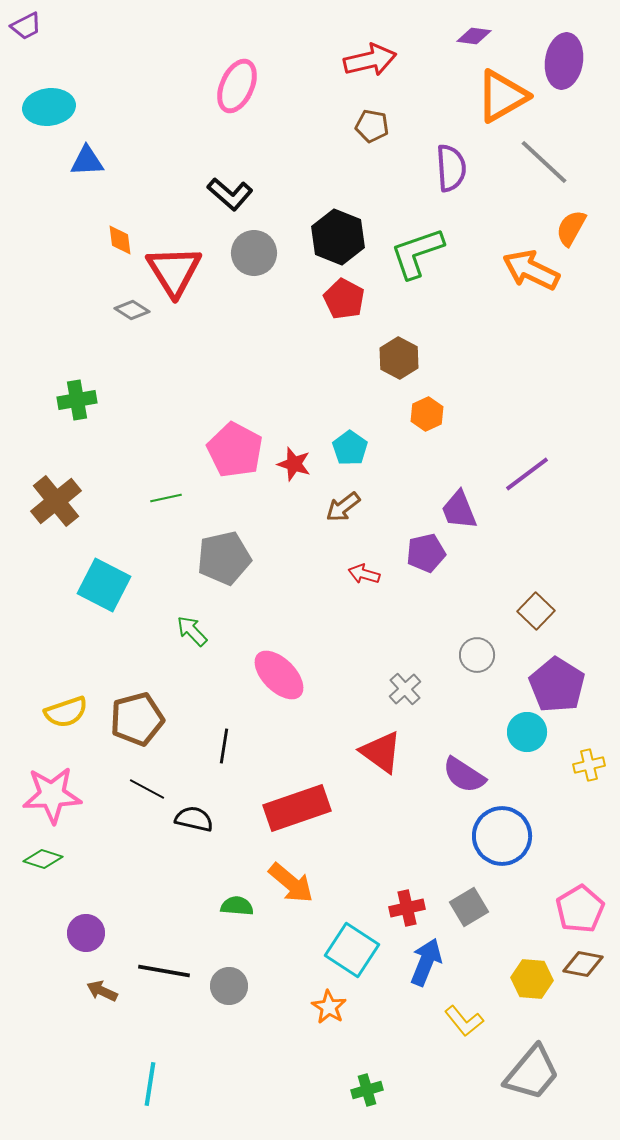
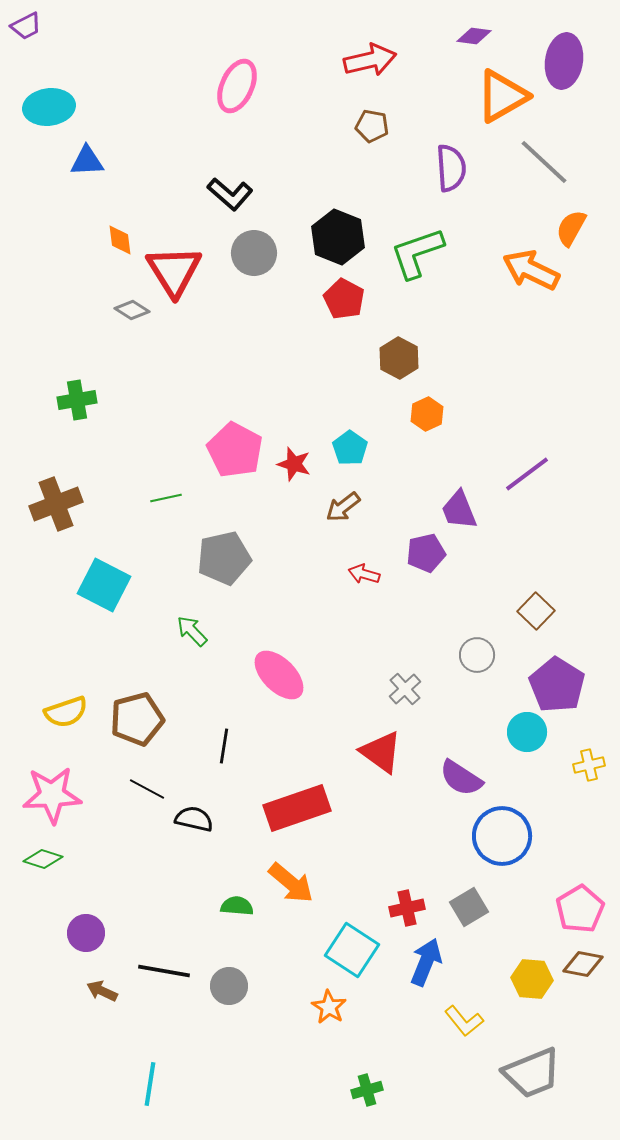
brown cross at (56, 501): moved 3 px down; rotated 18 degrees clockwise
purple semicircle at (464, 775): moved 3 px left, 3 px down
gray trapezoid at (532, 1073): rotated 28 degrees clockwise
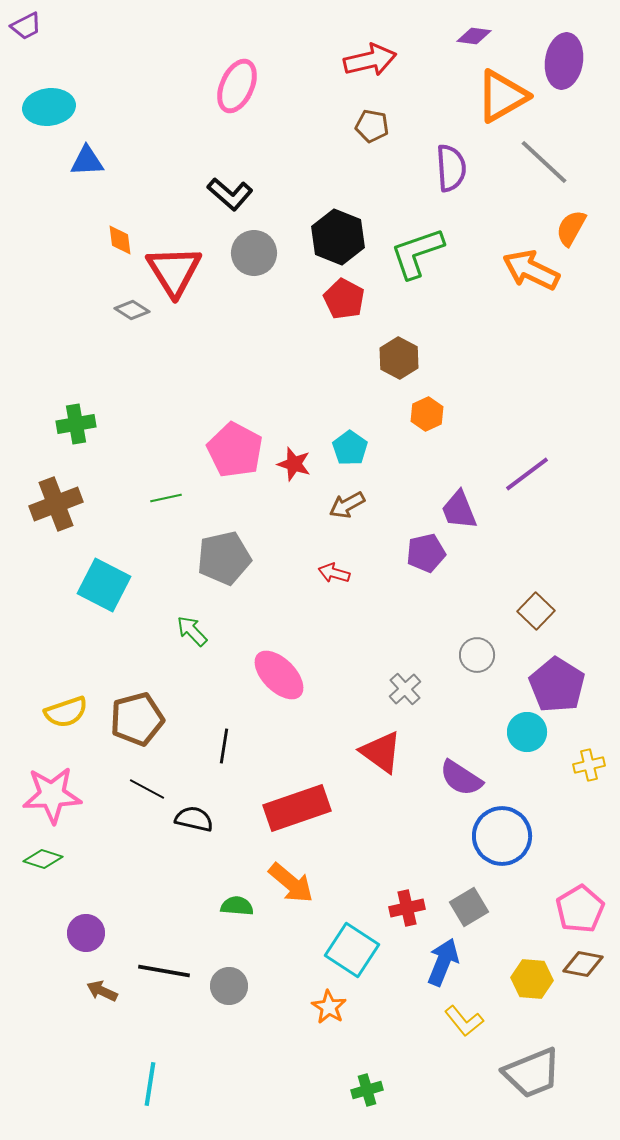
green cross at (77, 400): moved 1 px left, 24 px down
brown arrow at (343, 507): moved 4 px right, 2 px up; rotated 9 degrees clockwise
red arrow at (364, 574): moved 30 px left, 1 px up
blue arrow at (426, 962): moved 17 px right
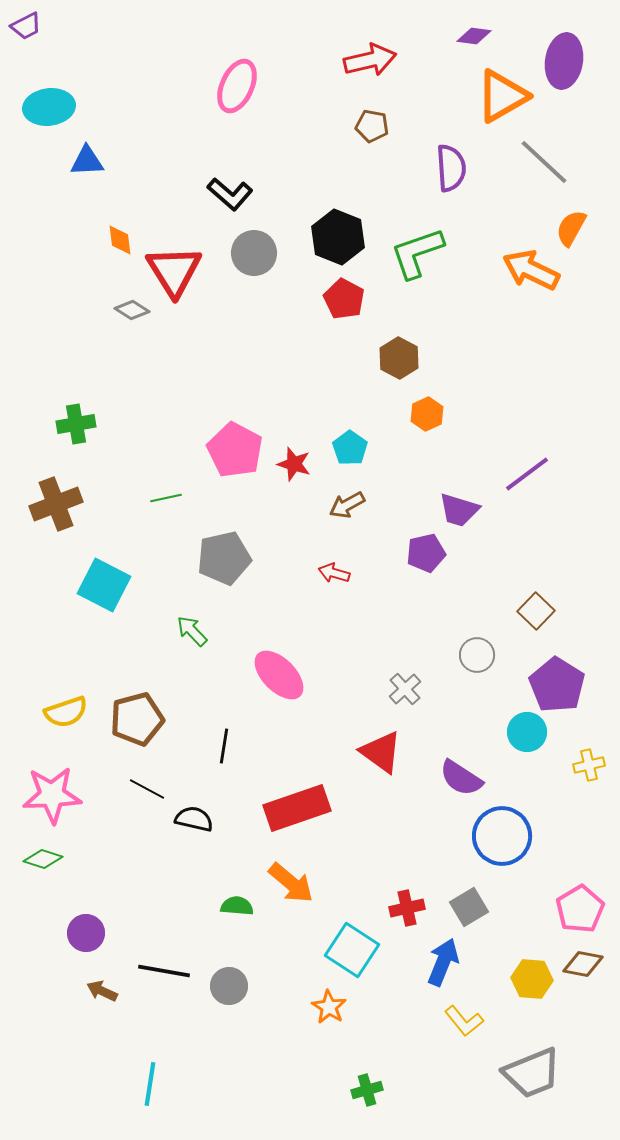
purple trapezoid at (459, 510): rotated 51 degrees counterclockwise
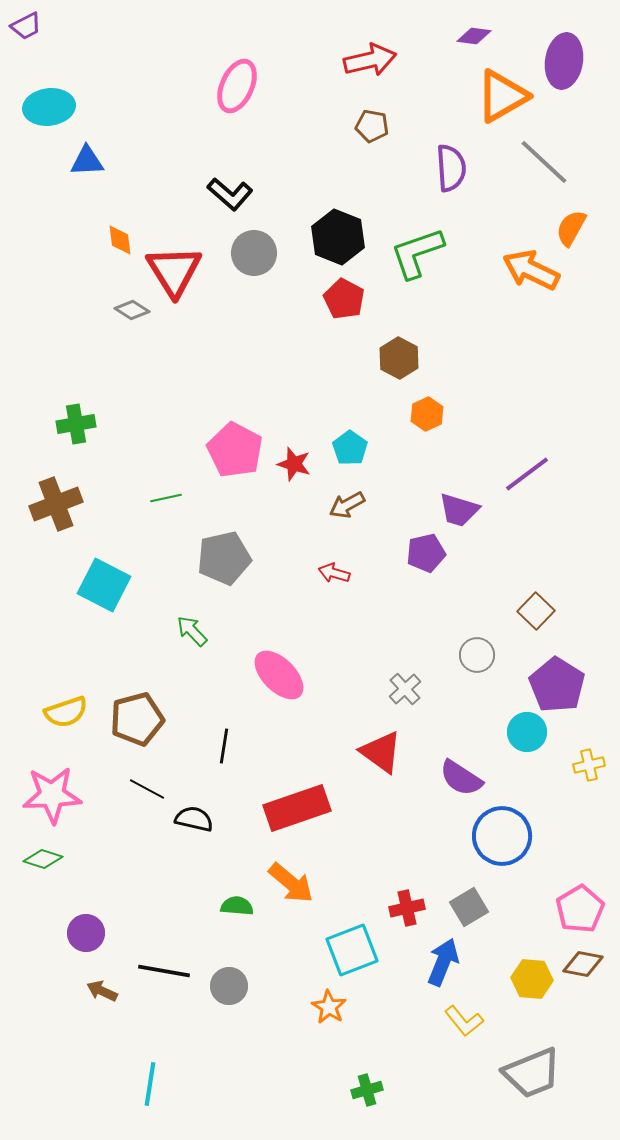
cyan square at (352, 950): rotated 36 degrees clockwise
